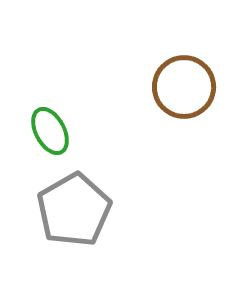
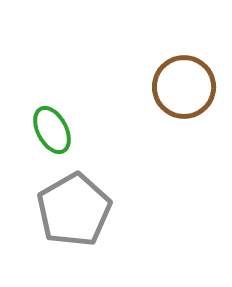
green ellipse: moved 2 px right, 1 px up
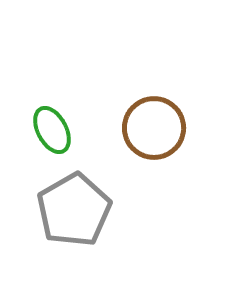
brown circle: moved 30 px left, 41 px down
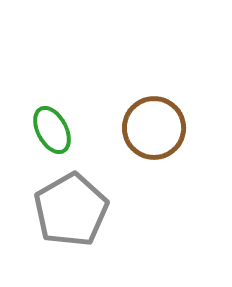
gray pentagon: moved 3 px left
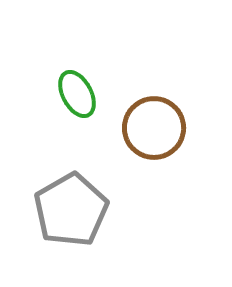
green ellipse: moved 25 px right, 36 px up
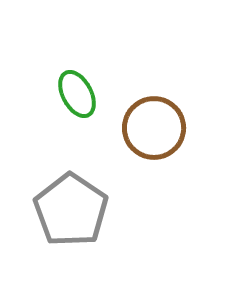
gray pentagon: rotated 8 degrees counterclockwise
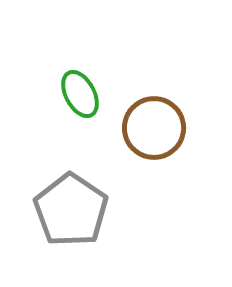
green ellipse: moved 3 px right
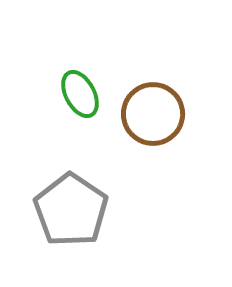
brown circle: moved 1 px left, 14 px up
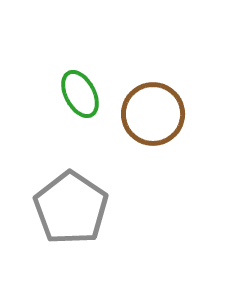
gray pentagon: moved 2 px up
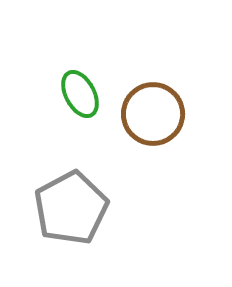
gray pentagon: rotated 10 degrees clockwise
